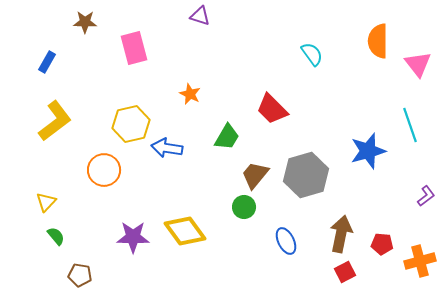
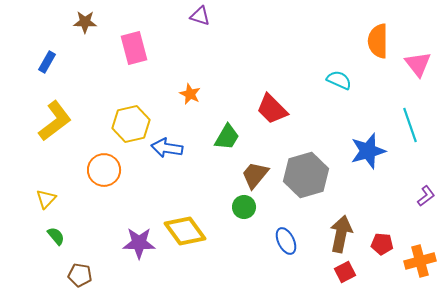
cyan semicircle: moved 27 px right, 26 px down; rotated 30 degrees counterclockwise
yellow triangle: moved 3 px up
purple star: moved 6 px right, 6 px down
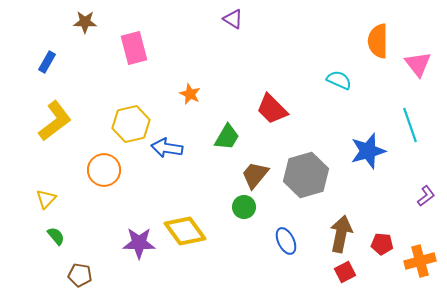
purple triangle: moved 33 px right, 3 px down; rotated 15 degrees clockwise
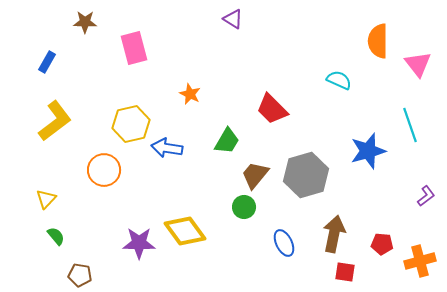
green trapezoid: moved 4 px down
brown arrow: moved 7 px left
blue ellipse: moved 2 px left, 2 px down
red square: rotated 35 degrees clockwise
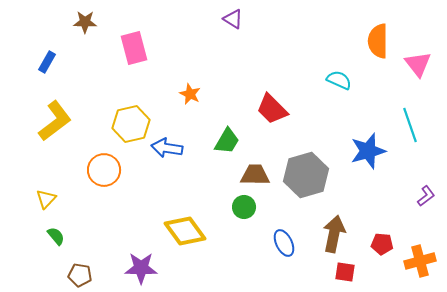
brown trapezoid: rotated 52 degrees clockwise
purple star: moved 2 px right, 25 px down
